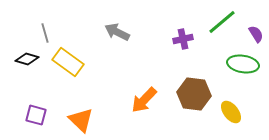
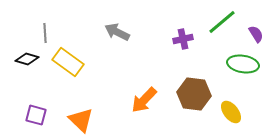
gray line: rotated 12 degrees clockwise
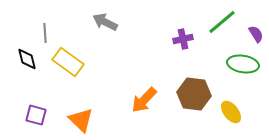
gray arrow: moved 12 px left, 10 px up
black diamond: rotated 60 degrees clockwise
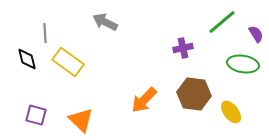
purple cross: moved 9 px down
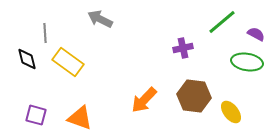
gray arrow: moved 5 px left, 3 px up
purple semicircle: rotated 30 degrees counterclockwise
green ellipse: moved 4 px right, 2 px up
brown hexagon: moved 2 px down
orange triangle: moved 1 px left, 2 px up; rotated 24 degrees counterclockwise
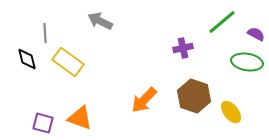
gray arrow: moved 2 px down
brown hexagon: rotated 12 degrees clockwise
purple square: moved 7 px right, 8 px down
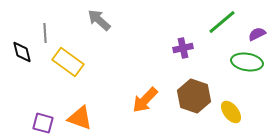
gray arrow: moved 1 px left, 1 px up; rotated 15 degrees clockwise
purple semicircle: moved 1 px right; rotated 54 degrees counterclockwise
black diamond: moved 5 px left, 7 px up
orange arrow: moved 1 px right
